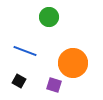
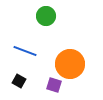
green circle: moved 3 px left, 1 px up
orange circle: moved 3 px left, 1 px down
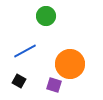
blue line: rotated 50 degrees counterclockwise
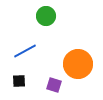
orange circle: moved 8 px right
black square: rotated 32 degrees counterclockwise
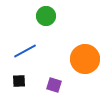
orange circle: moved 7 px right, 5 px up
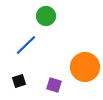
blue line: moved 1 px right, 6 px up; rotated 15 degrees counterclockwise
orange circle: moved 8 px down
black square: rotated 16 degrees counterclockwise
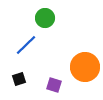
green circle: moved 1 px left, 2 px down
black square: moved 2 px up
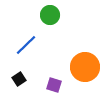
green circle: moved 5 px right, 3 px up
black square: rotated 16 degrees counterclockwise
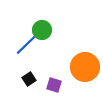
green circle: moved 8 px left, 15 px down
black square: moved 10 px right
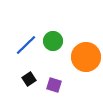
green circle: moved 11 px right, 11 px down
orange circle: moved 1 px right, 10 px up
